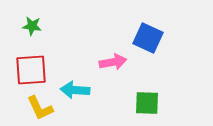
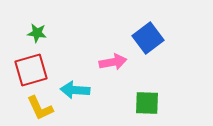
green star: moved 5 px right, 7 px down
blue square: rotated 28 degrees clockwise
red square: rotated 12 degrees counterclockwise
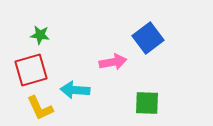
green star: moved 3 px right, 2 px down
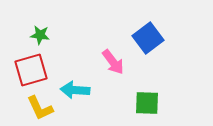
pink arrow: rotated 64 degrees clockwise
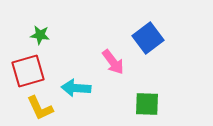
red square: moved 3 px left, 1 px down
cyan arrow: moved 1 px right, 2 px up
green square: moved 1 px down
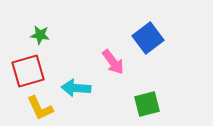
green square: rotated 16 degrees counterclockwise
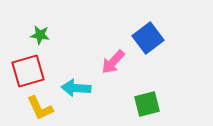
pink arrow: rotated 80 degrees clockwise
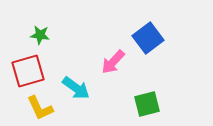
cyan arrow: rotated 148 degrees counterclockwise
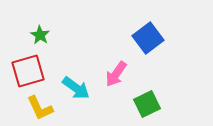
green star: rotated 24 degrees clockwise
pink arrow: moved 3 px right, 12 px down; rotated 8 degrees counterclockwise
green square: rotated 12 degrees counterclockwise
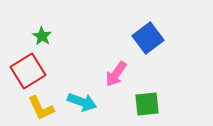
green star: moved 2 px right, 1 px down
red square: rotated 16 degrees counterclockwise
cyan arrow: moved 6 px right, 14 px down; rotated 16 degrees counterclockwise
green square: rotated 20 degrees clockwise
yellow L-shape: moved 1 px right
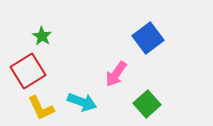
green square: rotated 36 degrees counterclockwise
